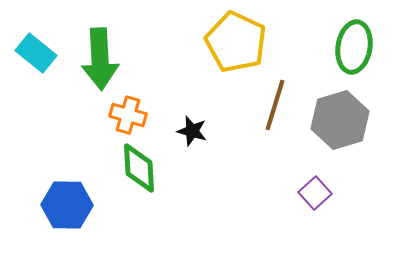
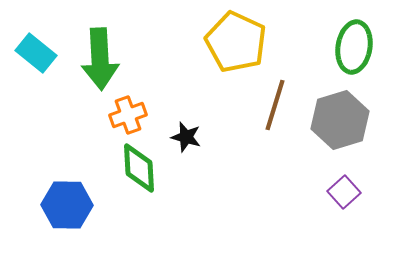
orange cross: rotated 36 degrees counterclockwise
black star: moved 6 px left, 6 px down
purple square: moved 29 px right, 1 px up
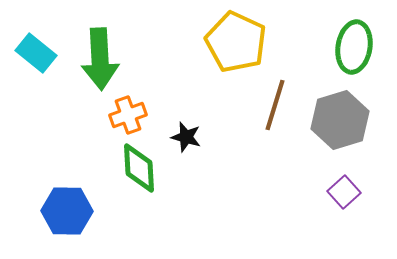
blue hexagon: moved 6 px down
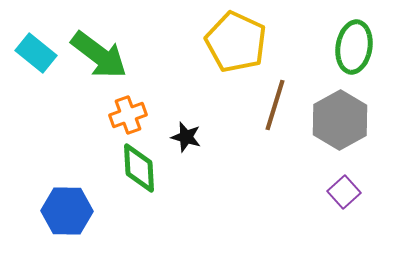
green arrow: moved 1 px left, 4 px up; rotated 50 degrees counterclockwise
gray hexagon: rotated 12 degrees counterclockwise
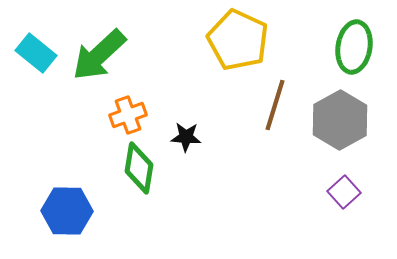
yellow pentagon: moved 2 px right, 2 px up
green arrow: rotated 100 degrees clockwise
black star: rotated 12 degrees counterclockwise
green diamond: rotated 12 degrees clockwise
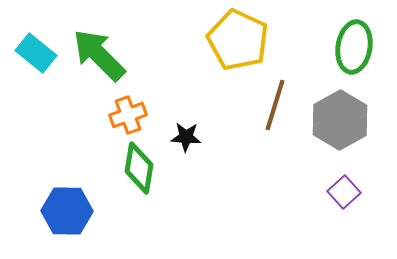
green arrow: rotated 88 degrees clockwise
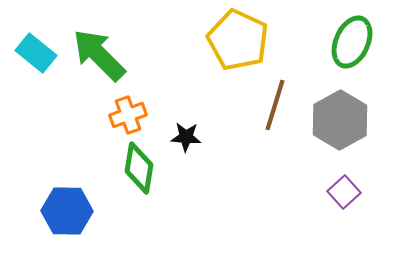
green ellipse: moved 2 px left, 5 px up; rotated 15 degrees clockwise
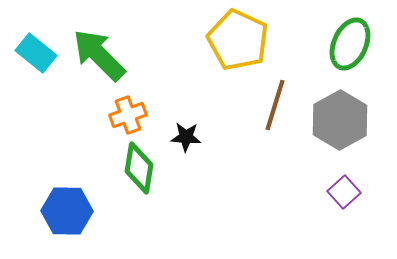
green ellipse: moved 2 px left, 2 px down
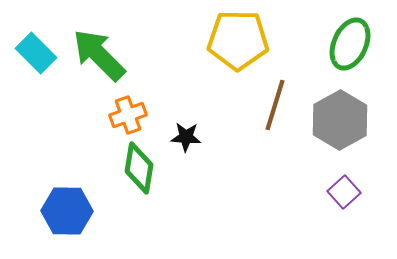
yellow pentagon: rotated 24 degrees counterclockwise
cyan rectangle: rotated 6 degrees clockwise
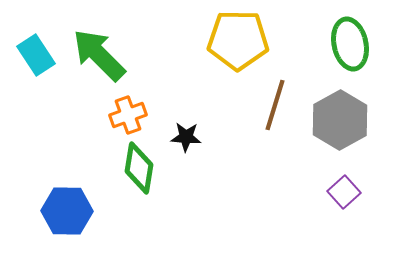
green ellipse: rotated 36 degrees counterclockwise
cyan rectangle: moved 2 px down; rotated 12 degrees clockwise
